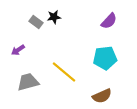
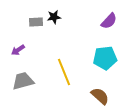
gray rectangle: rotated 40 degrees counterclockwise
yellow line: rotated 28 degrees clockwise
gray trapezoid: moved 5 px left, 1 px up
brown semicircle: moved 2 px left; rotated 114 degrees counterclockwise
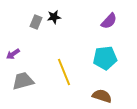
gray rectangle: rotated 64 degrees counterclockwise
purple arrow: moved 5 px left, 4 px down
brown semicircle: moved 2 px right; rotated 24 degrees counterclockwise
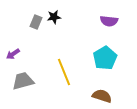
purple semicircle: rotated 54 degrees clockwise
cyan pentagon: rotated 25 degrees counterclockwise
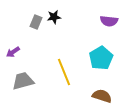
purple arrow: moved 2 px up
cyan pentagon: moved 4 px left
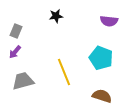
black star: moved 2 px right, 1 px up
gray rectangle: moved 20 px left, 9 px down
purple arrow: moved 2 px right; rotated 16 degrees counterclockwise
cyan pentagon: rotated 20 degrees counterclockwise
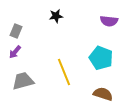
brown semicircle: moved 1 px right, 2 px up
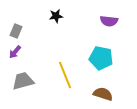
cyan pentagon: rotated 10 degrees counterclockwise
yellow line: moved 1 px right, 3 px down
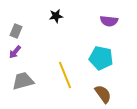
brown semicircle: rotated 36 degrees clockwise
